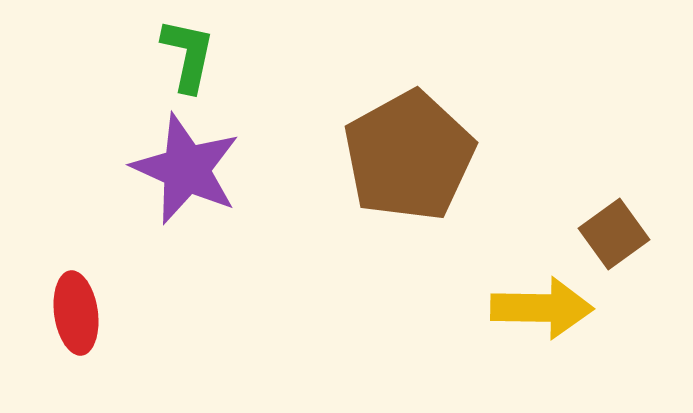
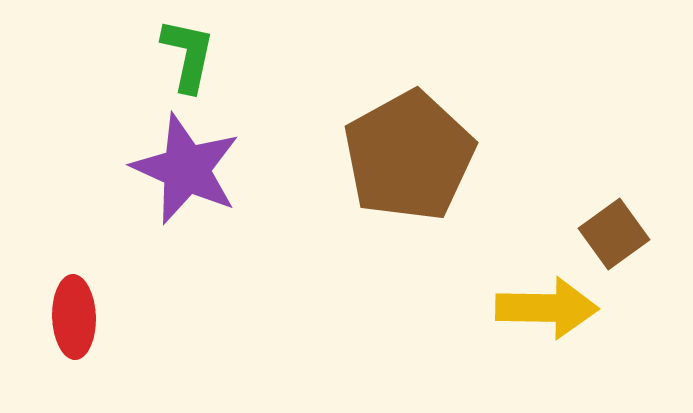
yellow arrow: moved 5 px right
red ellipse: moved 2 px left, 4 px down; rotated 6 degrees clockwise
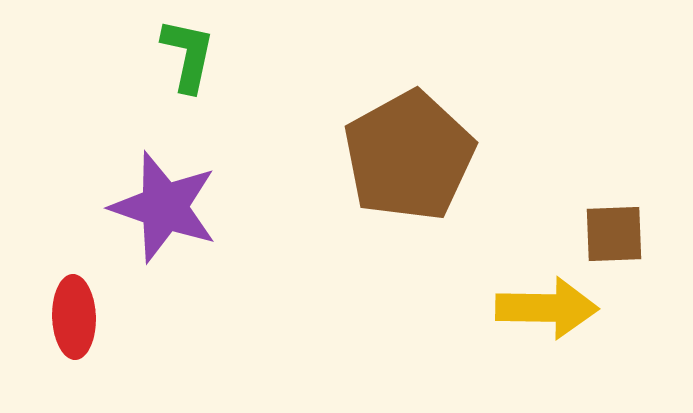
purple star: moved 22 px left, 38 px down; rotated 5 degrees counterclockwise
brown square: rotated 34 degrees clockwise
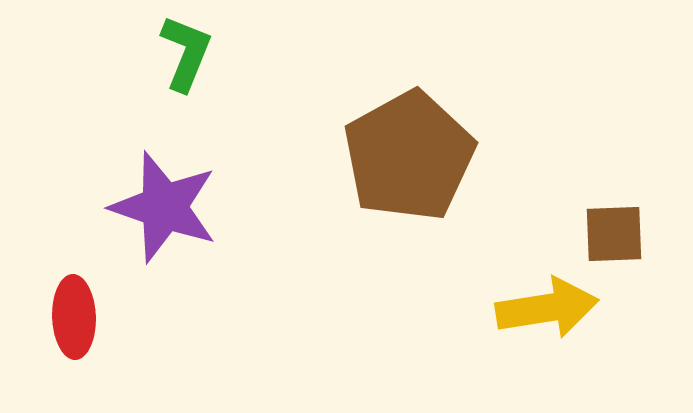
green L-shape: moved 2 px left, 2 px up; rotated 10 degrees clockwise
yellow arrow: rotated 10 degrees counterclockwise
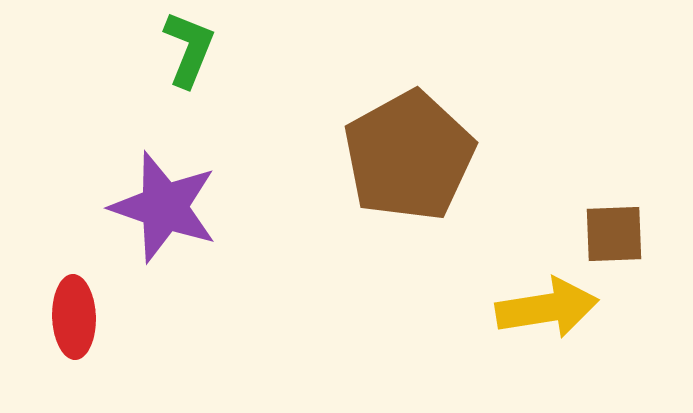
green L-shape: moved 3 px right, 4 px up
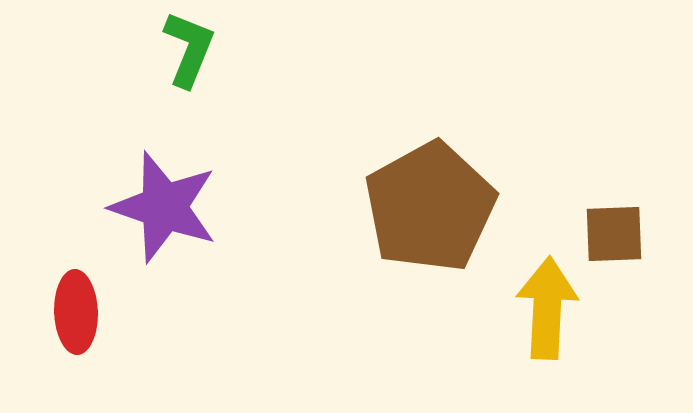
brown pentagon: moved 21 px right, 51 px down
yellow arrow: rotated 78 degrees counterclockwise
red ellipse: moved 2 px right, 5 px up
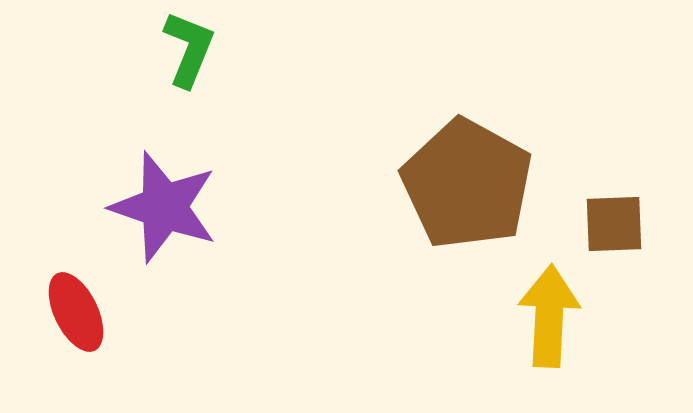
brown pentagon: moved 37 px right, 23 px up; rotated 14 degrees counterclockwise
brown square: moved 10 px up
yellow arrow: moved 2 px right, 8 px down
red ellipse: rotated 24 degrees counterclockwise
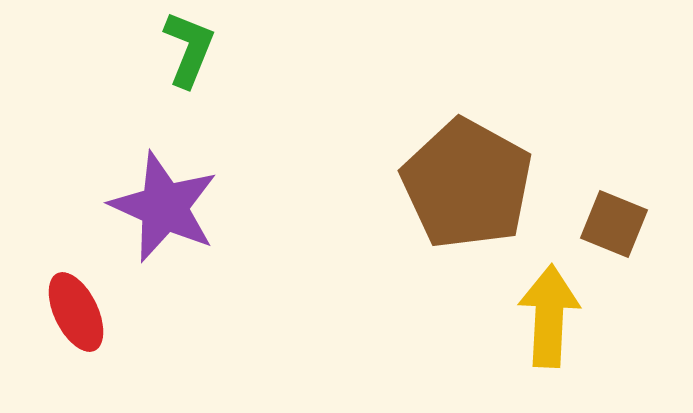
purple star: rotated 5 degrees clockwise
brown square: rotated 24 degrees clockwise
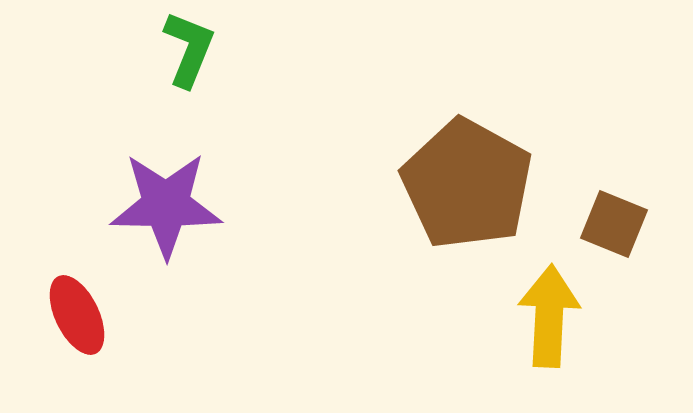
purple star: moved 2 px right, 2 px up; rotated 23 degrees counterclockwise
red ellipse: moved 1 px right, 3 px down
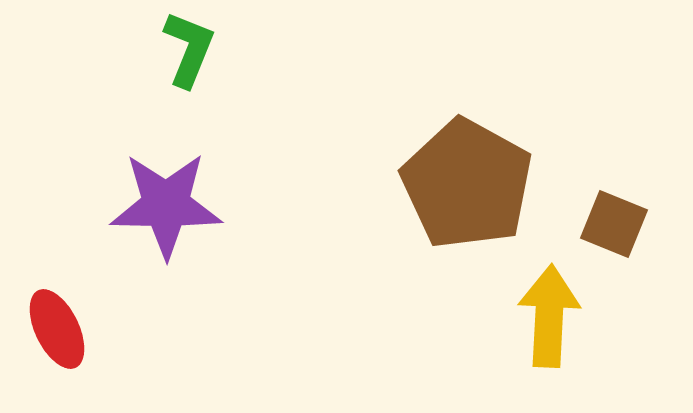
red ellipse: moved 20 px left, 14 px down
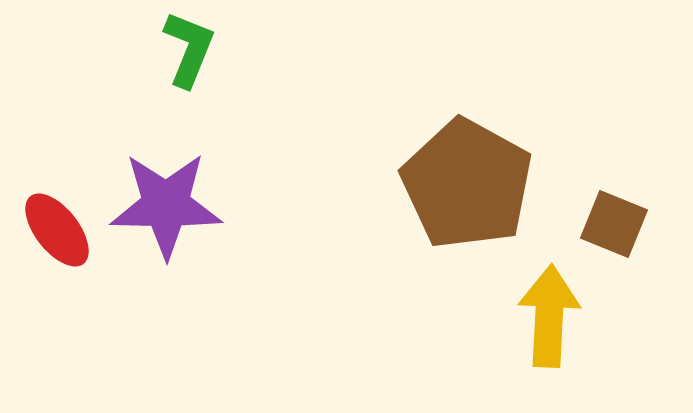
red ellipse: moved 99 px up; rotated 12 degrees counterclockwise
